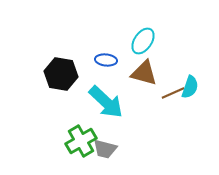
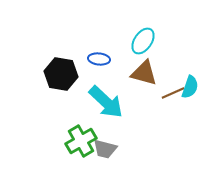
blue ellipse: moved 7 px left, 1 px up
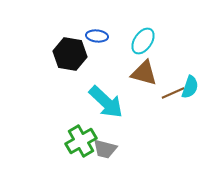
blue ellipse: moved 2 px left, 23 px up
black hexagon: moved 9 px right, 20 px up
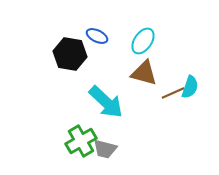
blue ellipse: rotated 20 degrees clockwise
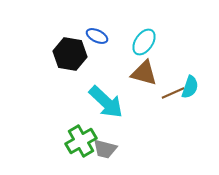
cyan ellipse: moved 1 px right, 1 px down
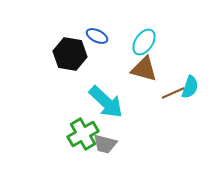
brown triangle: moved 4 px up
green cross: moved 2 px right, 7 px up
gray trapezoid: moved 5 px up
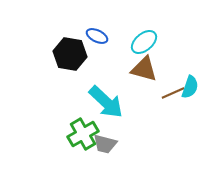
cyan ellipse: rotated 16 degrees clockwise
